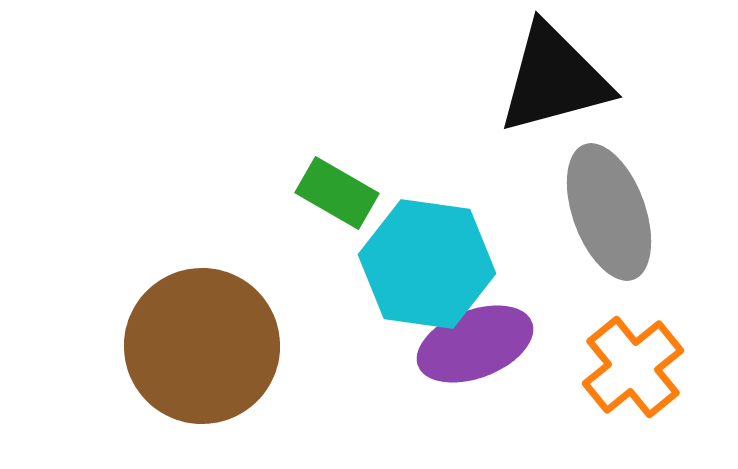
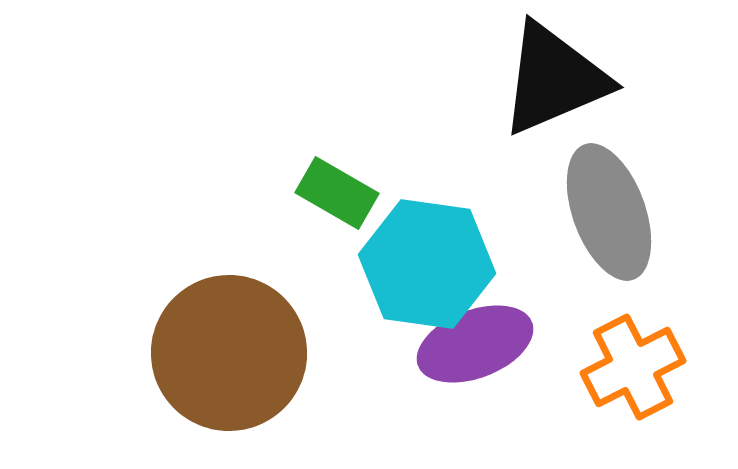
black triangle: rotated 8 degrees counterclockwise
brown circle: moved 27 px right, 7 px down
orange cross: rotated 12 degrees clockwise
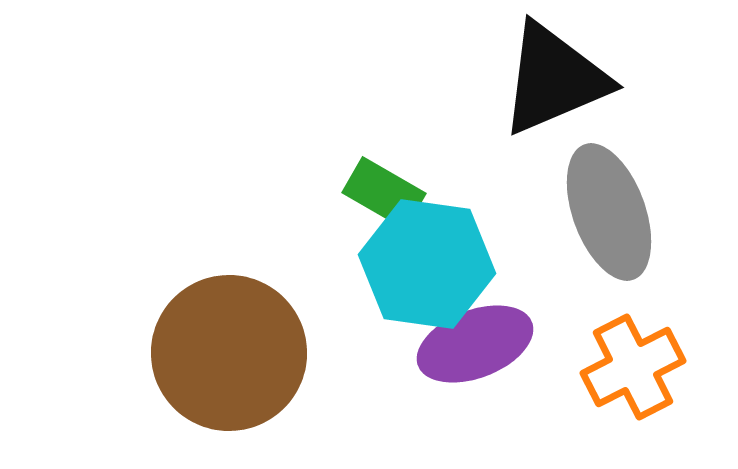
green rectangle: moved 47 px right
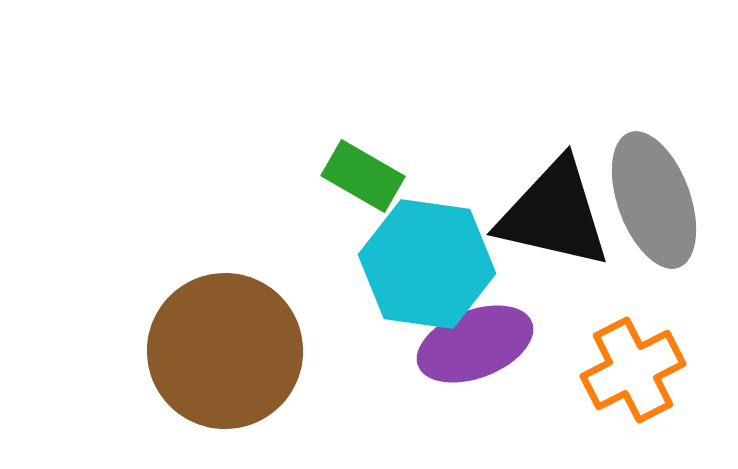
black triangle: moved 135 px down; rotated 36 degrees clockwise
green rectangle: moved 21 px left, 17 px up
gray ellipse: moved 45 px right, 12 px up
brown circle: moved 4 px left, 2 px up
orange cross: moved 3 px down
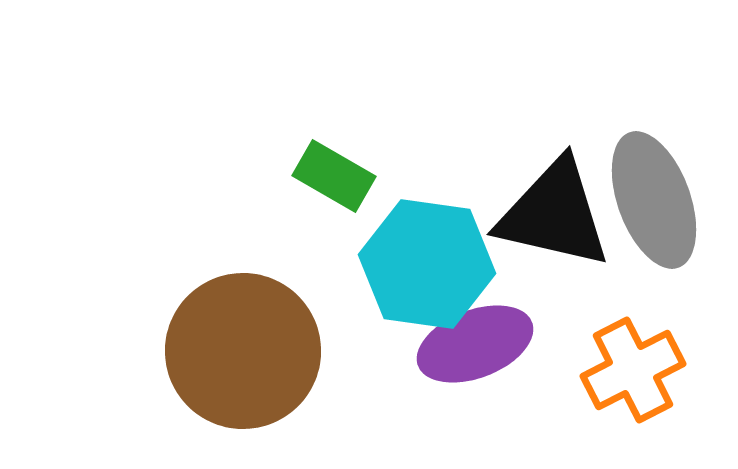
green rectangle: moved 29 px left
brown circle: moved 18 px right
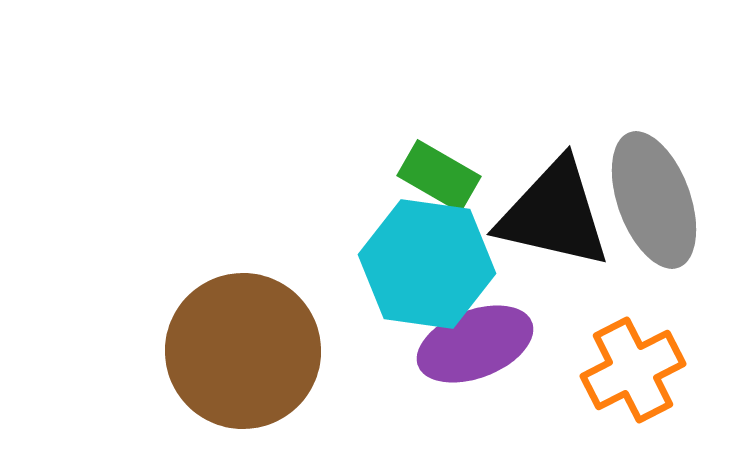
green rectangle: moved 105 px right
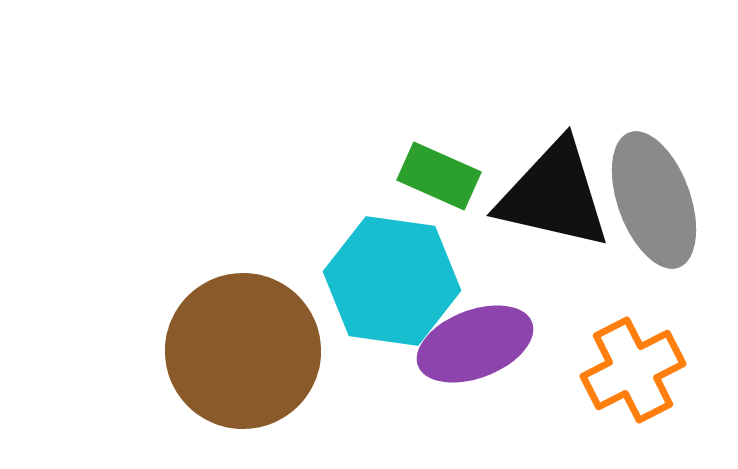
green rectangle: rotated 6 degrees counterclockwise
black triangle: moved 19 px up
cyan hexagon: moved 35 px left, 17 px down
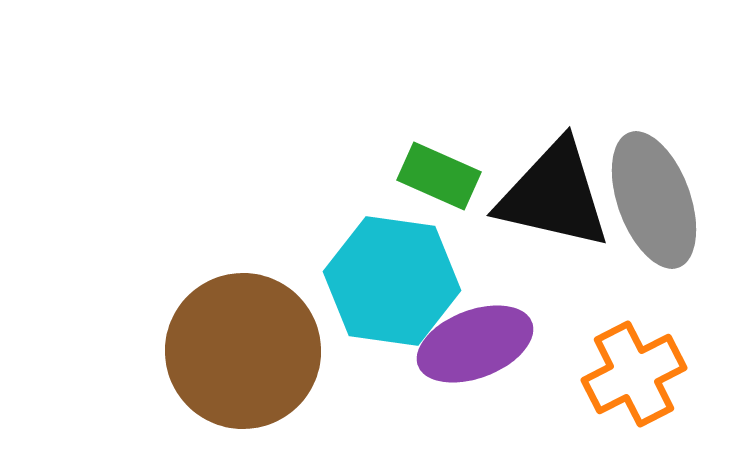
orange cross: moved 1 px right, 4 px down
